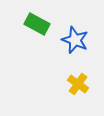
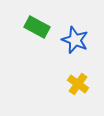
green rectangle: moved 3 px down
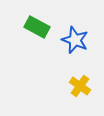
yellow cross: moved 2 px right, 2 px down
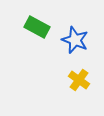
yellow cross: moved 1 px left, 6 px up
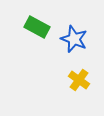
blue star: moved 1 px left, 1 px up
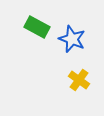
blue star: moved 2 px left
